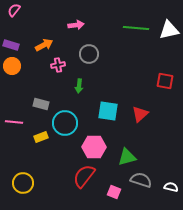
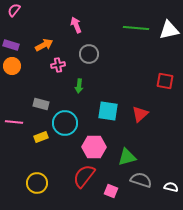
pink arrow: rotated 105 degrees counterclockwise
yellow circle: moved 14 px right
pink square: moved 3 px left, 1 px up
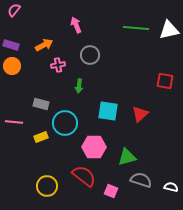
gray circle: moved 1 px right, 1 px down
red semicircle: rotated 90 degrees clockwise
yellow circle: moved 10 px right, 3 px down
